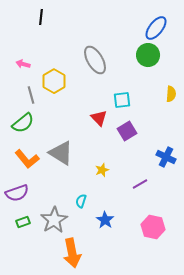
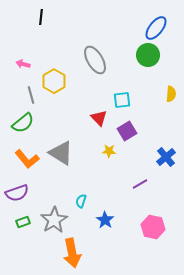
blue cross: rotated 24 degrees clockwise
yellow star: moved 7 px right, 19 px up; rotated 24 degrees clockwise
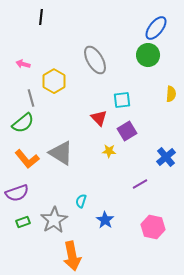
gray line: moved 3 px down
orange arrow: moved 3 px down
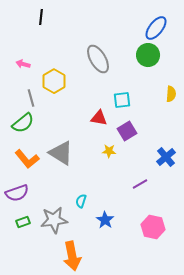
gray ellipse: moved 3 px right, 1 px up
red triangle: rotated 36 degrees counterclockwise
gray star: rotated 24 degrees clockwise
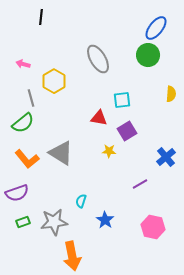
gray star: moved 2 px down
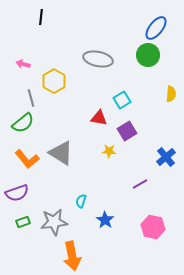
gray ellipse: rotated 48 degrees counterclockwise
cyan square: rotated 24 degrees counterclockwise
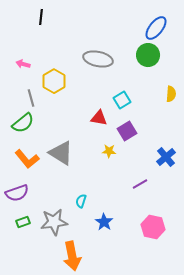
blue star: moved 1 px left, 2 px down
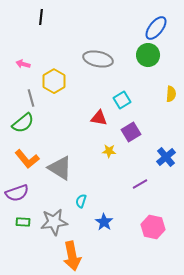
purple square: moved 4 px right, 1 px down
gray triangle: moved 1 px left, 15 px down
green rectangle: rotated 24 degrees clockwise
